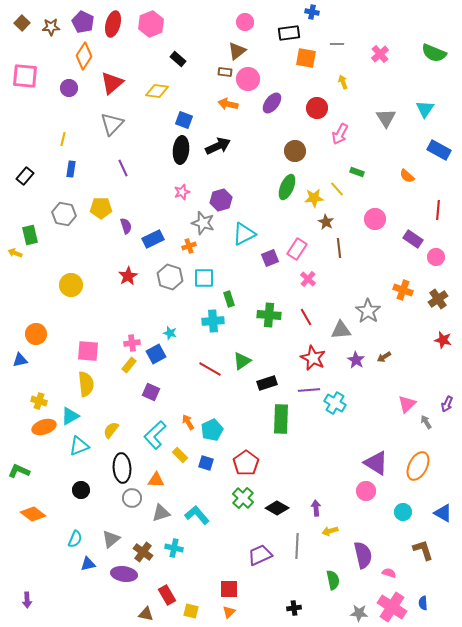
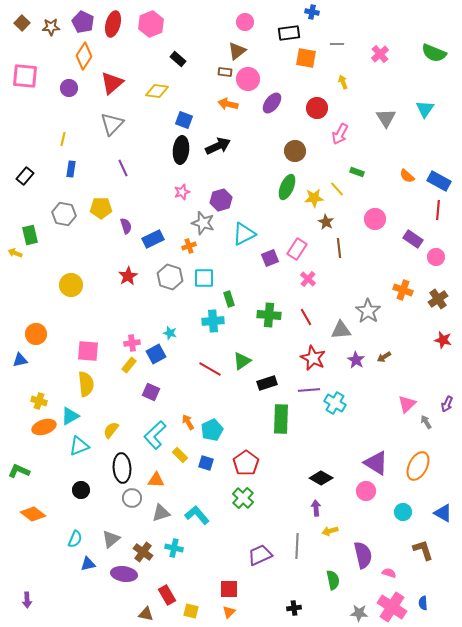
blue rectangle at (439, 150): moved 31 px down
black diamond at (277, 508): moved 44 px right, 30 px up
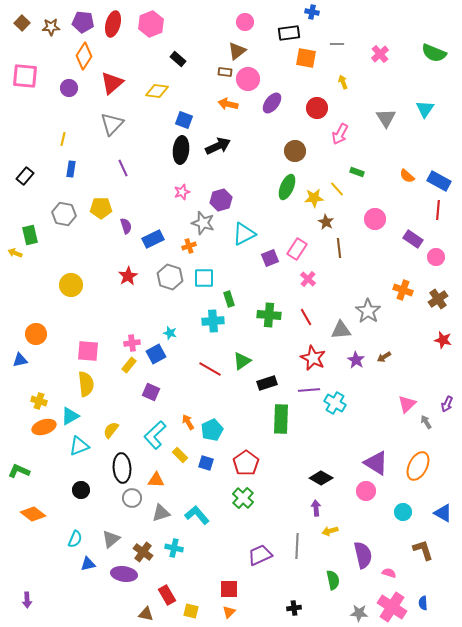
purple pentagon at (83, 22): rotated 20 degrees counterclockwise
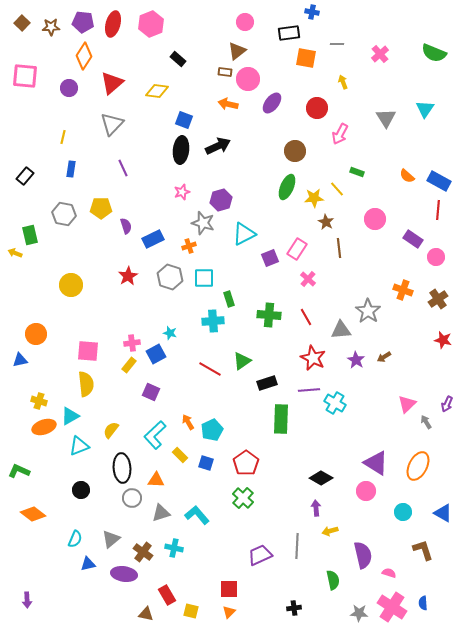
yellow line at (63, 139): moved 2 px up
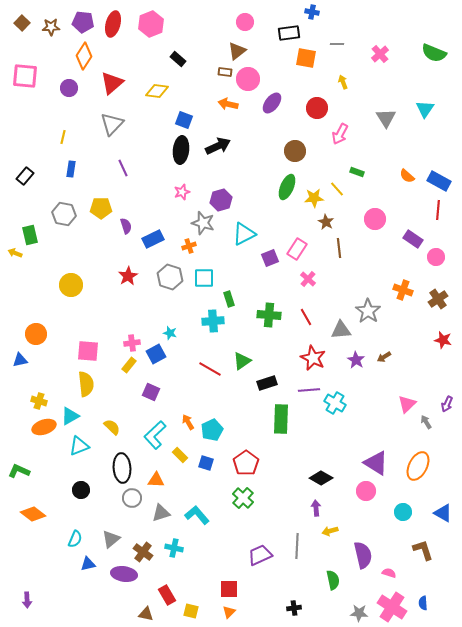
yellow semicircle at (111, 430): moved 1 px right, 3 px up; rotated 96 degrees clockwise
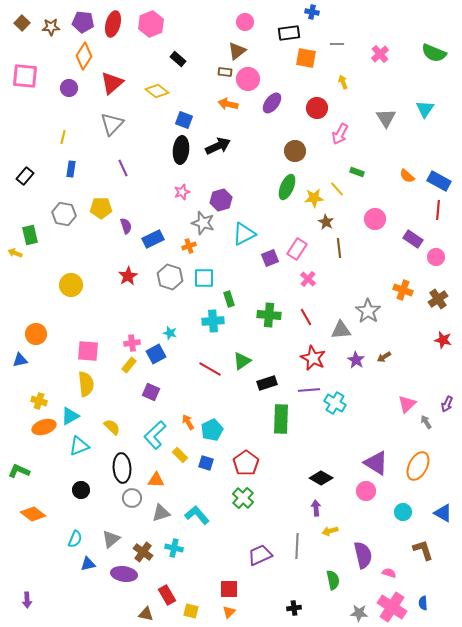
yellow diamond at (157, 91): rotated 30 degrees clockwise
